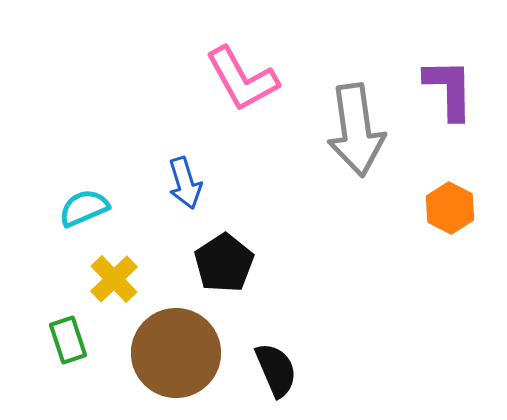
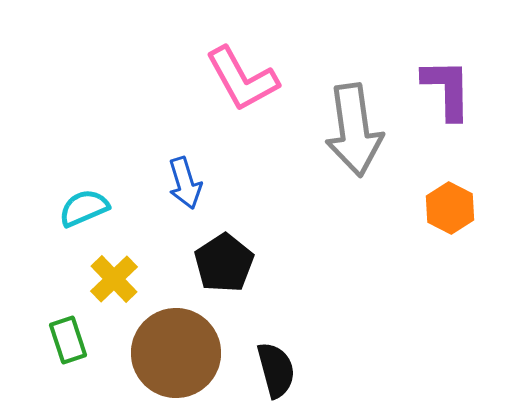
purple L-shape: moved 2 px left
gray arrow: moved 2 px left
black semicircle: rotated 8 degrees clockwise
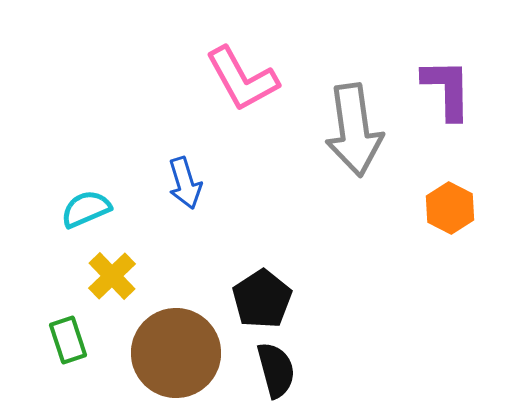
cyan semicircle: moved 2 px right, 1 px down
black pentagon: moved 38 px right, 36 px down
yellow cross: moved 2 px left, 3 px up
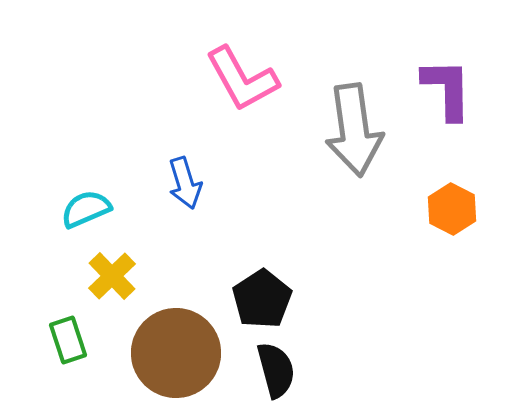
orange hexagon: moved 2 px right, 1 px down
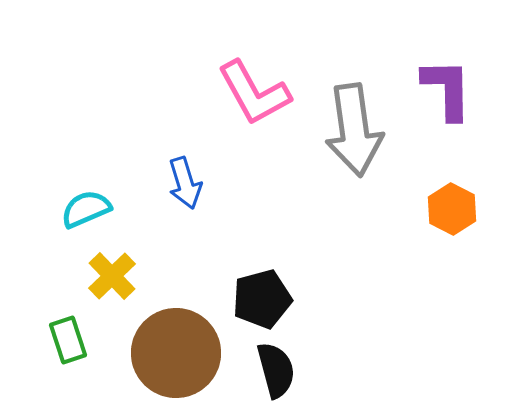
pink L-shape: moved 12 px right, 14 px down
black pentagon: rotated 18 degrees clockwise
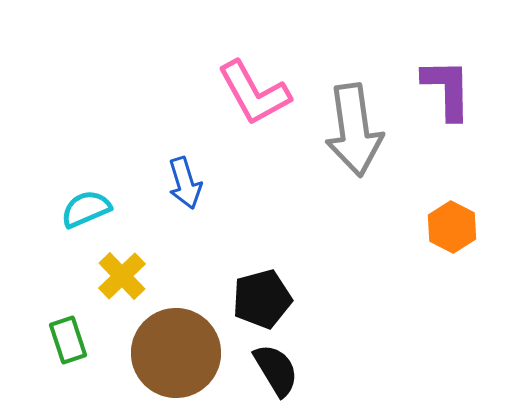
orange hexagon: moved 18 px down
yellow cross: moved 10 px right
black semicircle: rotated 16 degrees counterclockwise
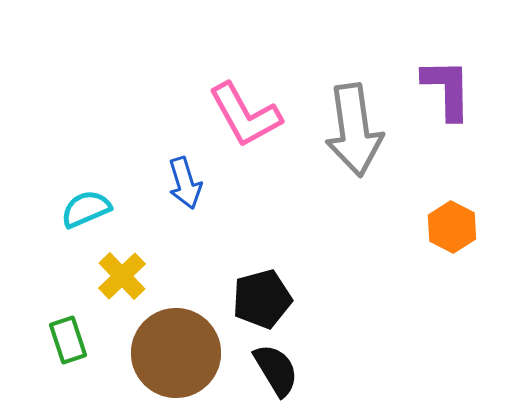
pink L-shape: moved 9 px left, 22 px down
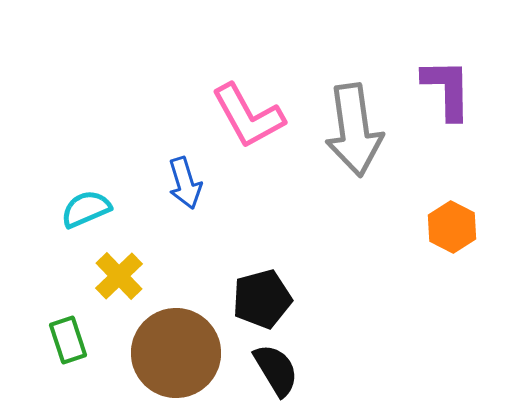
pink L-shape: moved 3 px right, 1 px down
yellow cross: moved 3 px left
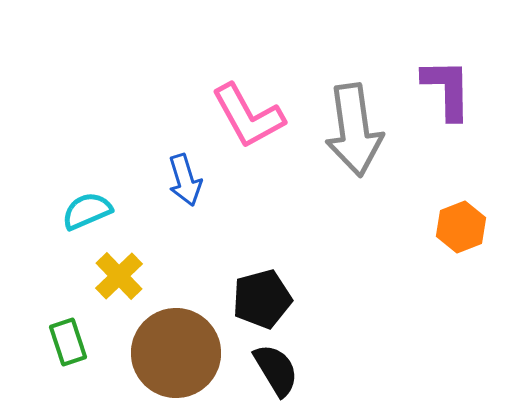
blue arrow: moved 3 px up
cyan semicircle: moved 1 px right, 2 px down
orange hexagon: moved 9 px right; rotated 12 degrees clockwise
green rectangle: moved 2 px down
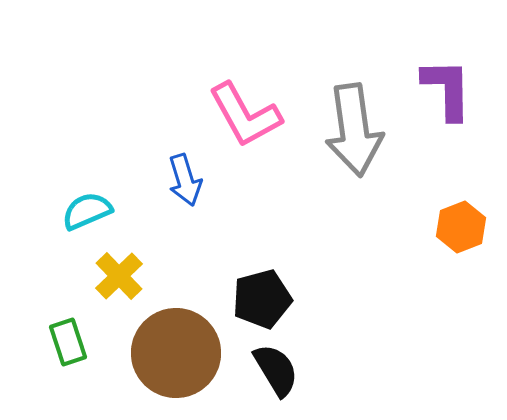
pink L-shape: moved 3 px left, 1 px up
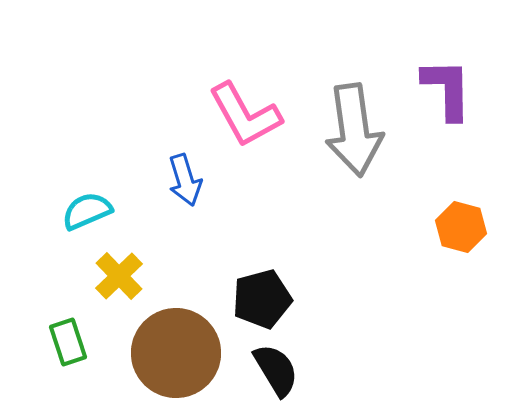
orange hexagon: rotated 24 degrees counterclockwise
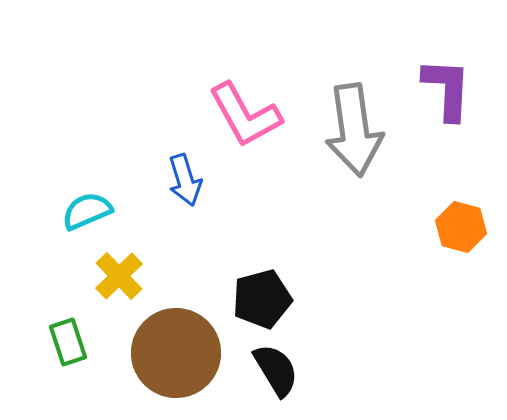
purple L-shape: rotated 4 degrees clockwise
